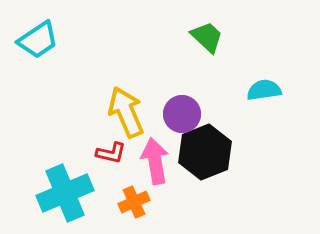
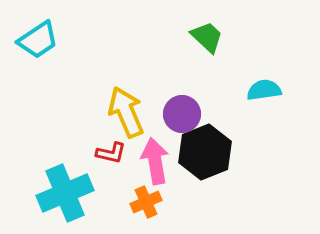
orange cross: moved 12 px right
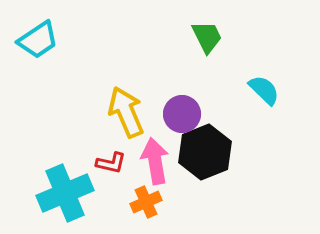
green trapezoid: rotated 21 degrees clockwise
cyan semicircle: rotated 52 degrees clockwise
red L-shape: moved 10 px down
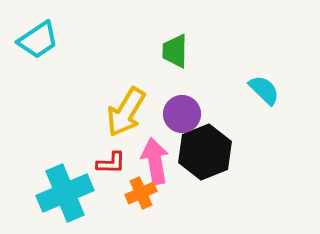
green trapezoid: moved 32 px left, 14 px down; rotated 153 degrees counterclockwise
yellow arrow: rotated 126 degrees counterclockwise
red L-shape: rotated 12 degrees counterclockwise
orange cross: moved 5 px left, 9 px up
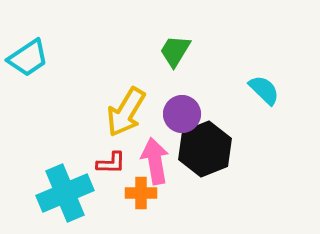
cyan trapezoid: moved 10 px left, 18 px down
green trapezoid: rotated 30 degrees clockwise
black hexagon: moved 3 px up
orange cross: rotated 24 degrees clockwise
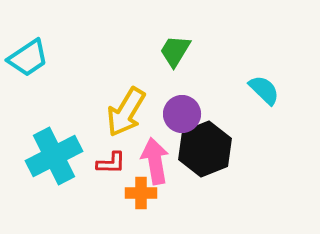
cyan cross: moved 11 px left, 37 px up; rotated 4 degrees counterclockwise
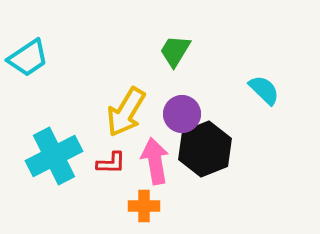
orange cross: moved 3 px right, 13 px down
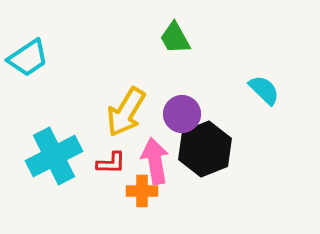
green trapezoid: moved 13 px up; rotated 60 degrees counterclockwise
orange cross: moved 2 px left, 15 px up
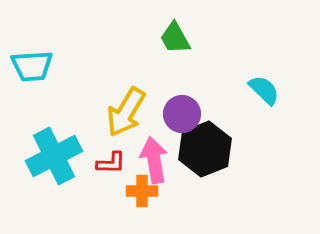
cyan trapezoid: moved 4 px right, 8 px down; rotated 30 degrees clockwise
pink arrow: moved 1 px left, 1 px up
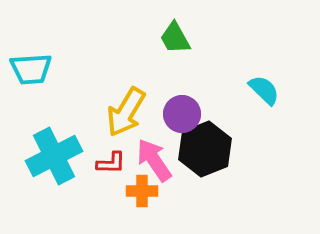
cyan trapezoid: moved 1 px left, 3 px down
pink arrow: rotated 24 degrees counterclockwise
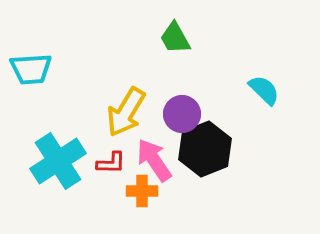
cyan cross: moved 4 px right, 5 px down; rotated 6 degrees counterclockwise
